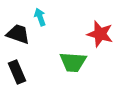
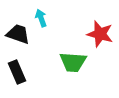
cyan arrow: moved 1 px right, 1 px down
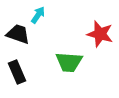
cyan arrow: moved 3 px left, 3 px up; rotated 54 degrees clockwise
green trapezoid: moved 4 px left
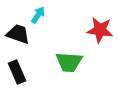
red star: moved 4 px up; rotated 8 degrees counterclockwise
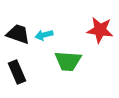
cyan arrow: moved 6 px right, 20 px down; rotated 138 degrees counterclockwise
green trapezoid: moved 1 px left, 1 px up
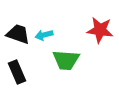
green trapezoid: moved 2 px left, 1 px up
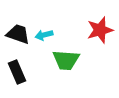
red star: rotated 24 degrees counterclockwise
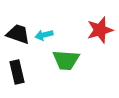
black rectangle: rotated 10 degrees clockwise
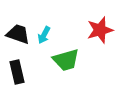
cyan arrow: rotated 48 degrees counterclockwise
green trapezoid: rotated 20 degrees counterclockwise
